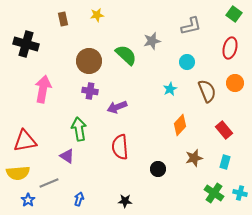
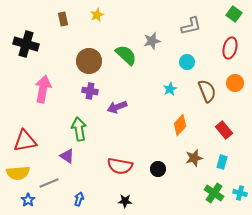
yellow star: rotated 16 degrees counterclockwise
red semicircle: moved 19 px down; rotated 75 degrees counterclockwise
cyan rectangle: moved 3 px left
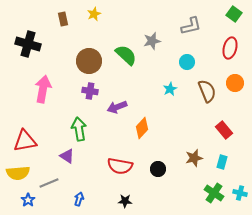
yellow star: moved 3 px left, 1 px up
black cross: moved 2 px right
orange diamond: moved 38 px left, 3 px down
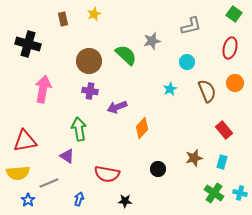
red semicircle: moved 13 px left, 8 px down
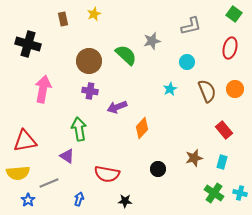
orange circle: moved 6 px down
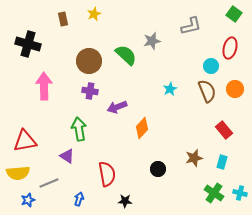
cyan circle: moved 24 px right, 4 px down
pink arrow: moved 1 px right, 3 px up; rotated 12 degrees counterclockwise
red semicircle: rotated 110 degrees counterclockwise
blue star: rotated 16 degrees clockwise
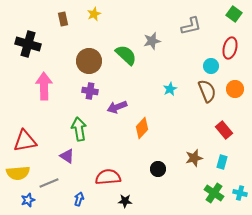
red semicircle: moved 1 px right, 3 px down; rotated 85 degrees counterclockwise
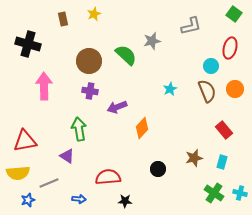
blue arrow: rotated 80 degrees clockwise
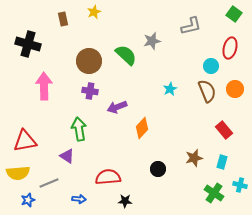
yellow star: moved 2 px up
cyan cross: moved 8 px up
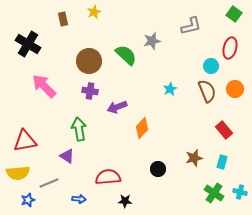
black cross: rotated 15 degrees clockwise
pink arrow: rotated 44 degrees counterclockwise
cyan cross: moved 7 px down
